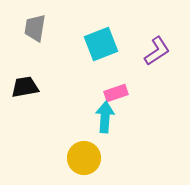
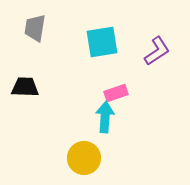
cyan square: moved 1 px right, 2 px up; rotated 12 degrees clockwise
black trapezoid: rotated 12 degrees clockwise
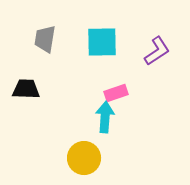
gray trapezoid: moved 10 px right, 11 px down
cyan square: rotated 8 degrees clockwise
black trapezoid: moved 1 px right, 2 px down
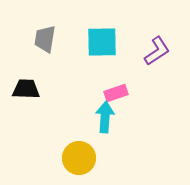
yellow circle: moved 5 px left
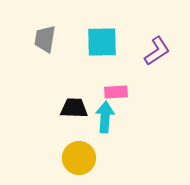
black trapezoid: moved 48 px right, 19 px down
pink rectangle: moved 1 px up; rotated 15 degrees clockwise
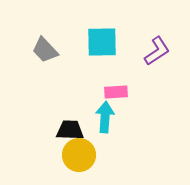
gray trapezoid: moved 11 px down; rotated 52 degrees counterclockwise
black trapezoid: moved 4 px left, 22 px down
yellow circle: moved 3 px up
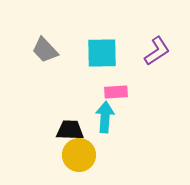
cyan square: moved 11 px down
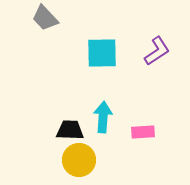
gray trapezoid: moved 32 px up
pink rectangle: moved 27 px right, 40 px down
cyan arrow: moved 2 px left
yellow circle: moved 5 px down
